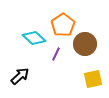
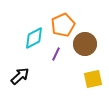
orange pentagon: rotated 10 degrees clockwise
cyan diamond: rotated 70 degrees counterclockwise
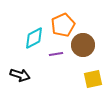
brown circle: moved 2 px left, 1 px down
purple line: rotated 56 degrees clockwise
black arrow: moved 1 px up; rotated 60 degrees clockwise
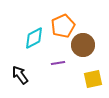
orange pentagon: moved 1 px down
purple line: moved 2 px right, 9 px down
black arrow: rotated 144 degrees counterclockwise
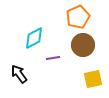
orange pentagon: moved 15 px right, 9 px up
purple line: moved 5 px left, 5 px up
black arrow: moved 1 px left, 1 px up
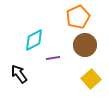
cyan diamond: moved 2 px down
brown circle: moved 2 px right
yellow square: moved 2 px left; rotated 30 degrees counterclockwise
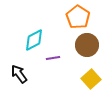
orange pentagon: rotated 15 degrees counterclockwise
brown circle: moved 2 px right
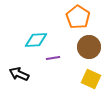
cyan diamond: moved 2 px right; rotated 25 degrees clockwise
brown circle: moved 2 px right, 2 px down
black arrow: rotated 30 degrees counterclockwise
yellow square: rotated 24 degrees counterclockwise
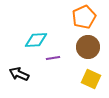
orange pentagon: moved 6 px right; rotated 15 degrees clockwise
brown circle: moved 1 px left
